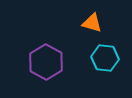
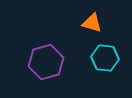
purple hexagon: rotated 16 degrees clockwise
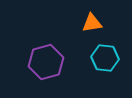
orange triangle: rotated 25 degrees counterclockwise
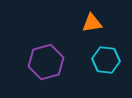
cyan hexagon: moved 1 px right, 2 px down
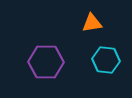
purple hexagon: rotated 16 degrees clockwise
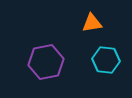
purple hexagon: rotated 12 degrees counterclockwise
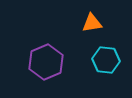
purple hexagon: rotated 12 degrees counterclockwise
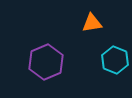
cyan hexagon: moved 9 px right; rotated 16 degrees clockwise
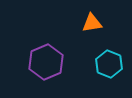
cyan hexagon: moved 6 px left, 4 px down
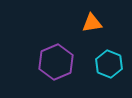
purple hexagon: moved 10 px right
